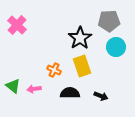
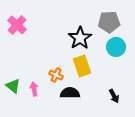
gray pentagon: moved 1 px down
orange cross: moved 2 px right, 5 px down
pink arrow: rotated 88 degrees clockwise
black arrow: moved 13 px right; rotated 40 degrees clockwise
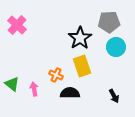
green triangle: moved 1 px left, 2 px up
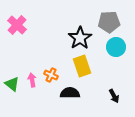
orange cross: moved 5 px left
pink arrow: moved 2 px left, 9 px up
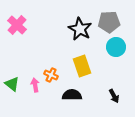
black star: moved 9 px up; rotated 10 degrees counterclockwise
pink arrow: moved 3 px right, 5 px down
black semicircle: moved 2 px right, 2 px down
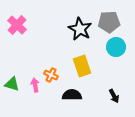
green triangle: rotated 21 degrees counterclockwise
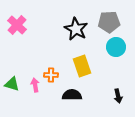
black star: moved 4 px left
orange cross: rotated 24 degrees counterclockwise
black arrow: moved 4 px right; rotated 16 degrees clockwise
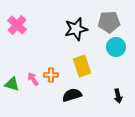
black star: rotated 30 degrees clockwise
pink arrow: moved 2 px left, 6 px up; rotated 24 degrees counterclockwise
black semicircle: rotated 18 degrees counterclockwise
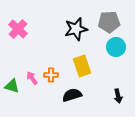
pink cross: moved 1 px right, 4 px down
pink arrow: moved 1 px left, 1 px up
green triangle: moved 2 px down
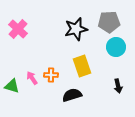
black arrow: moved 10 px up
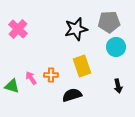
pink arrow: moved 1 px left
